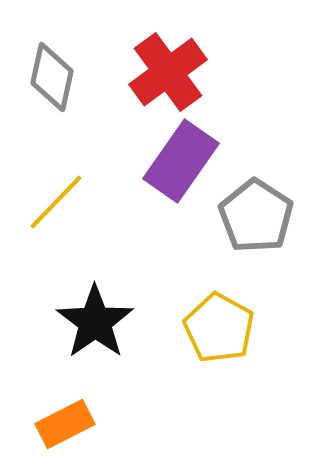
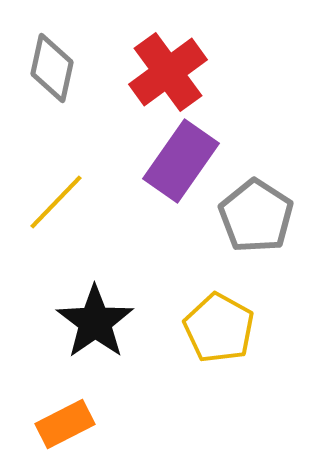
gray diamond: moved 9 px up
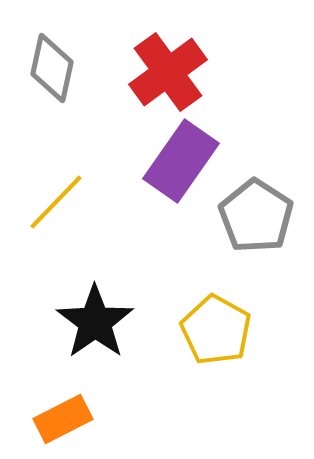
yellow pentagon: moved 3 px left, 2 px down
orange rectangle: moved 2 px left, 5 px up
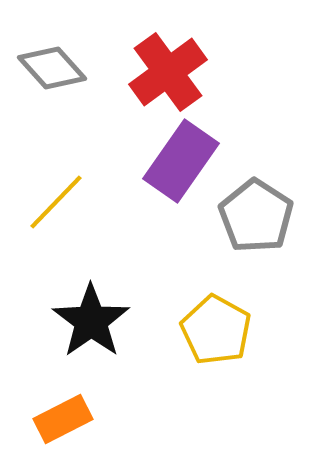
gray diamond: rotated 54 degrees counterclockwise
black star: moved 4 px left, 1 px up
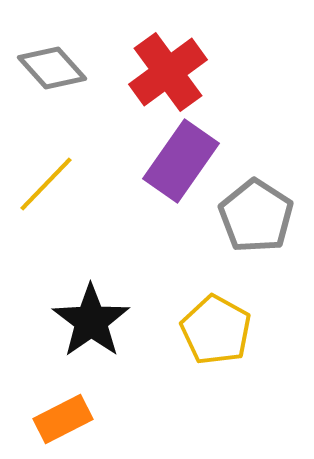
yellow line: moved 10 px left, 18 px up
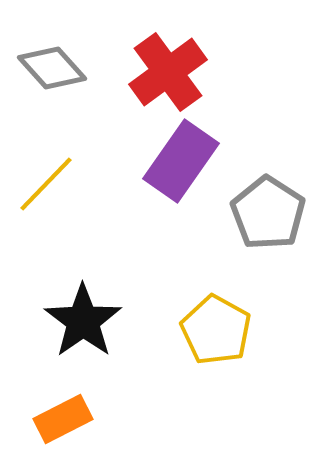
gray pentagon: moved 12 px right, 3 px up
black star: moved 8 px left
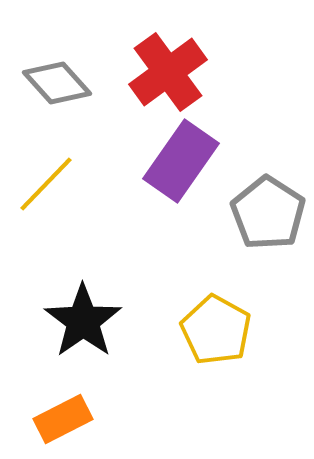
gray diamond: moved 5 px right, 15 px down
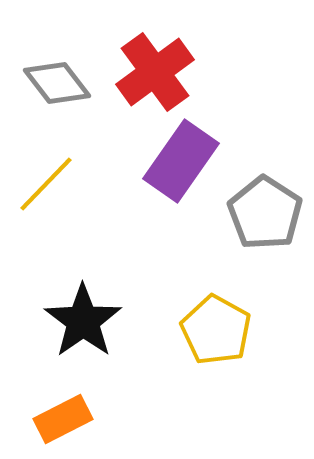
red cross: moved 13 px left
gray diamond: rotated 4 degrees clockwise
gray pentagon: moved 3 px left
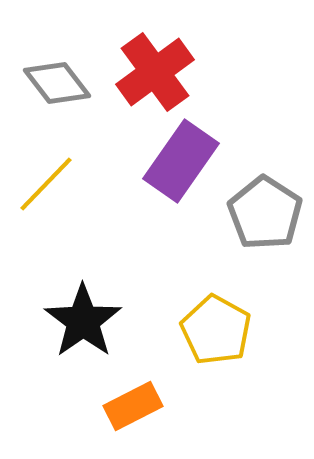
orange rectangle: moved 70 px right, 13 px up
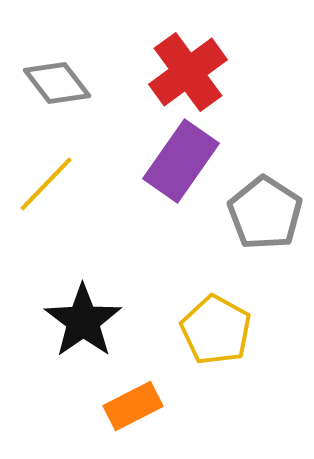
red cross: moved 33 px right
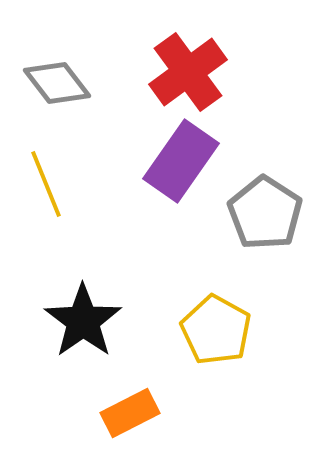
yellow line: rotated 66 degrees counterclockwise
orange rectangle: moved 3 px left, 7 px down
